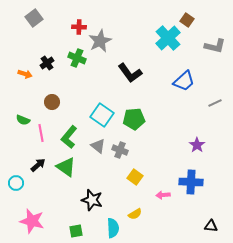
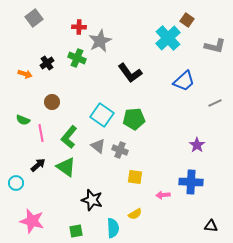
yellow square: rotated 28 degrees counterclockwise
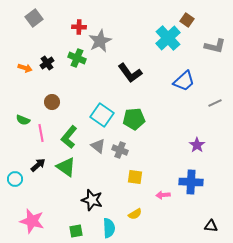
orange arrow: moved 6 px up
cyan circle: moved 1 px left, 4 px up
cyan semicircle: moved 4 px left
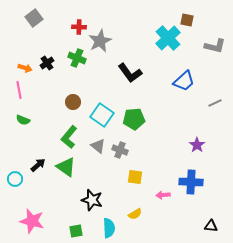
brown square: rotated 24 degrees counterclockwise
brown circle: moved 21 px right
pink line: moved 22 px left, 43 px up
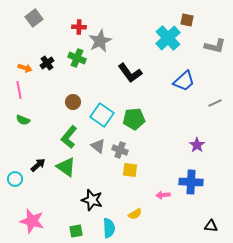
yellow square: moved 5 px left, 7 px up
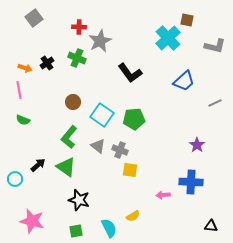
black star: moved 13 px left
yellow semicircle: moved 2 px left, 2 px down
cyan semicircle: rotated 24 degrees counterclockwise
